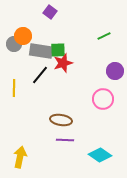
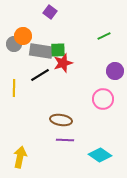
black line: rotated 18 degrees clockwise
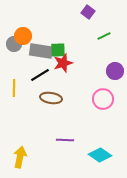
purple square: moved 38 px right
brown ellipse: moved 10 px left, 22 px up
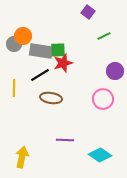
yellow arrow: moved 2 px right
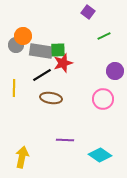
gray circle: moved 2 px right, 1 px down
black line: moved 2 px right
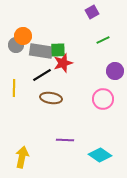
purple square: moved 4 px right; rotated 24 degrees clockwise
green line: moved 1 px left, 4 px down
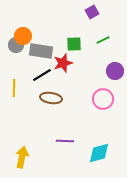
green square: moved 16 px right, 6 px up
purple line: moved 1 px down
cyan diamond: moved 1 px left, 2 px up; rotated 50 degrees counterclockwise
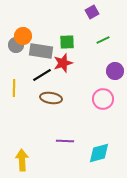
green square: moved 7 px left, 2 px up
yellow arrow: moved 3 px down; rotated 15 degrees counterclockwise
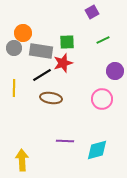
orange circle: moved 3 px up
gray circle: moved 2 px left, 3 px down
pink circle: moved 1 px left
cyan diamond: moved 2 px left, 3 px up
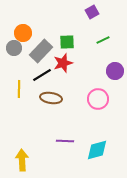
gray rectangle: rotated 55 degrees counterclockwise
yellow line: moved 5 px right, 1 px down
pink circle: moved 4 px left
